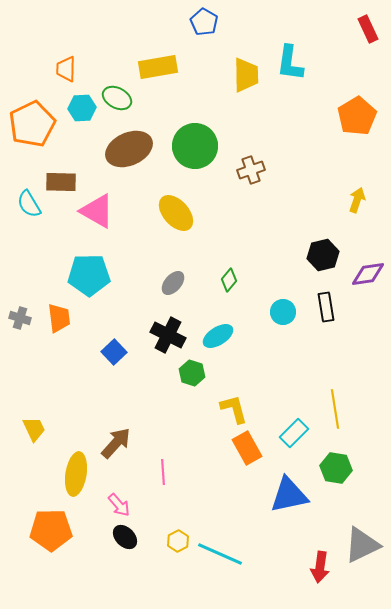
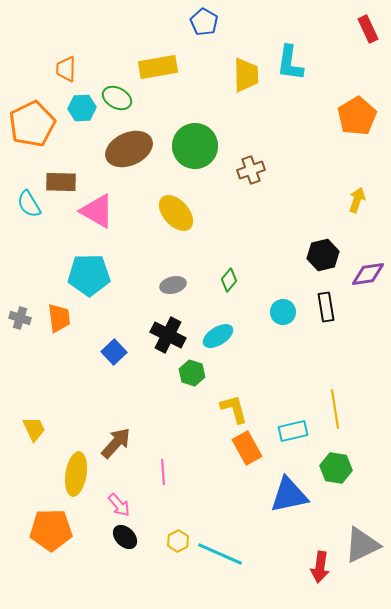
gray ellipse at (173, 283): moved 2 px down; rotated 35 degrees clockwise
cyan rectangle at (294, 433): moved 1 px left, 2 px up; rotated 32 degrees clockwise
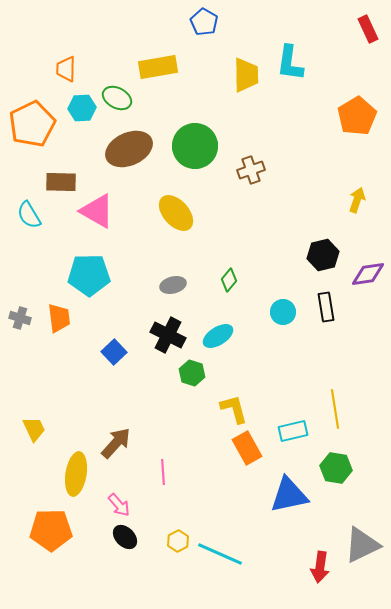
cyan semicircle at (29, 204): moved 11 px down
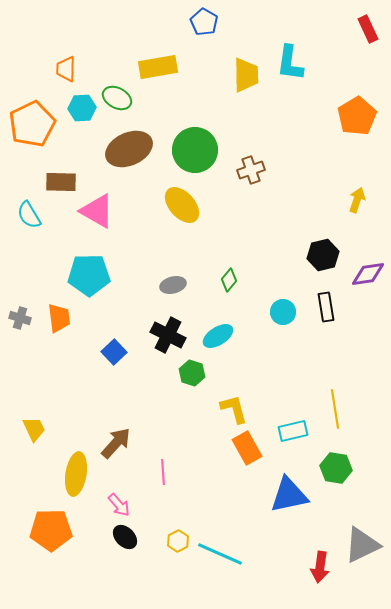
green circle at (195, 146): moved 4 px down
yellow ellipse at (176, 213): moved 6 px right, 8 px up
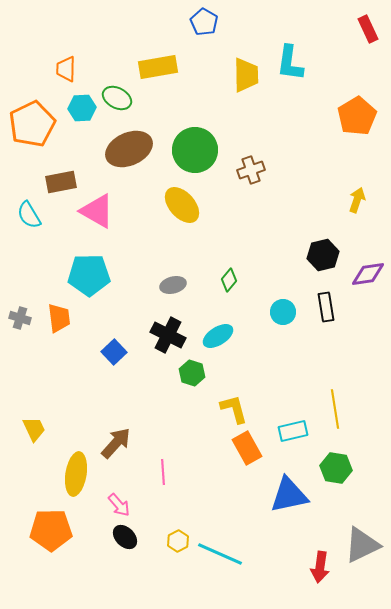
brown rectangle at (61, 182): rotated 12 degrees counterclockwise
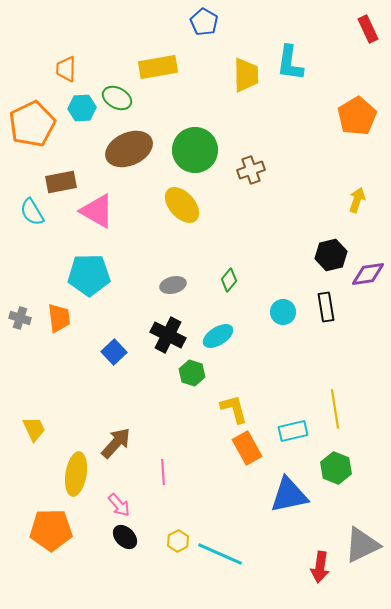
cyan semicircle at (29, 215): moved 3 px right, 3 px up
black hexagon at (323, 255): moved 8 px right
green hexagon at (336, 468): rotated 12 degrees clockwise
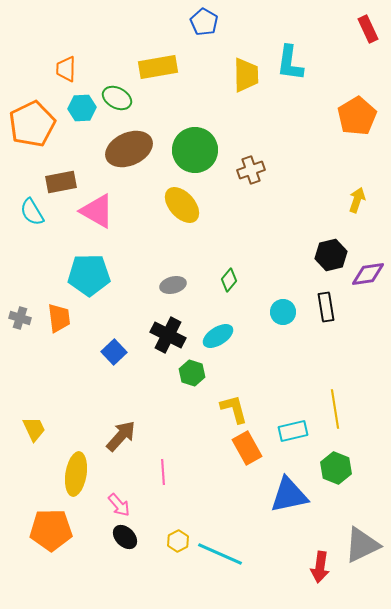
brown arrow at (116, 443): moved 5 px right, 7 px up
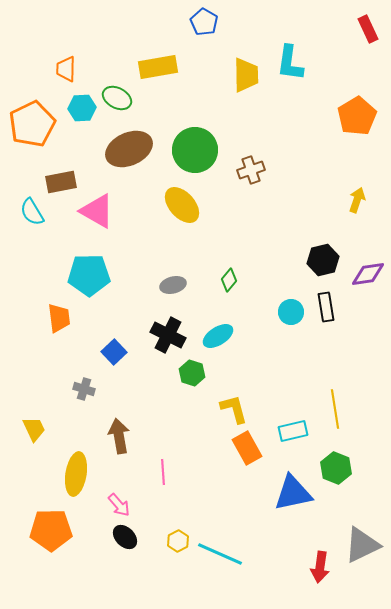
black hexagon at (331, 255): moved 8 px left, 5 px down
cyan circle at (283, 312): moved 8 px right
gray cross at (20, 318): moved 64 px right, 71 px down
brown arrow at (121, 436): moved 2 px left; rotated 52 degrees counterclockwise
blue triangle at (289, 495): moved 4 px right, 2 px up
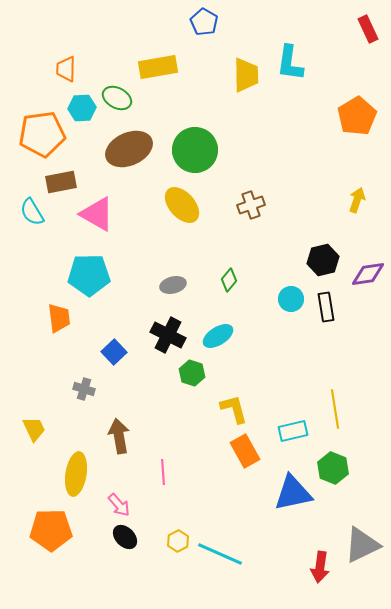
orange pentagon at (32, 124): moved 10 px right, 10 px down; rotated 18 degrees clockwise
brown cross at (251, 170): moved 35 px down
pink triangle at (97, 211): moved 3 px down
cyan circle at (291, 312): moved 13 px up
orange rectangle at (247, 448): moved 2 px left, 3 px down
green hexagon at (336, 468): moved 3 px left
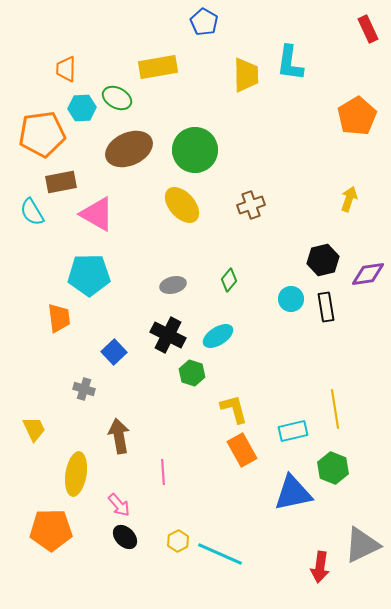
yellow arrow at (357, 200): moved 8 px left, 1 px up
orange rectangle at (245, 451): moved 3 px left, 1 px up
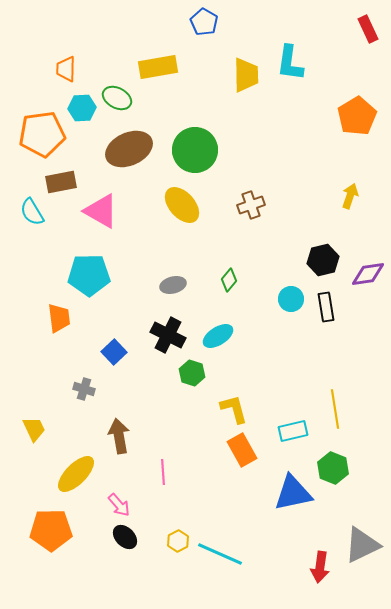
yellow arrow at (349, 199): moved 1 px right, 3 px up
pink triangle at (97, 214): moved 4 px right, 3 px up
yellow ellipse at (76, 474): rotated 36 degrees clockwise
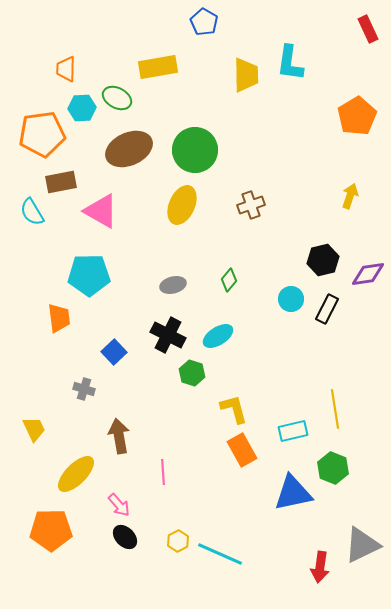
yellow ellipse at (182, 205): rotated 66 degrees clockwise
black rectangle at (326, 307): moved 1 px right, 2 px down; rotated 36 degrees clockwise
